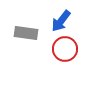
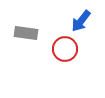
blue arrow: moved 20 px right
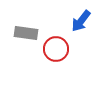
red circle: moved 9 px left
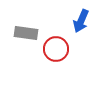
blue arrow: rotated 15 degrees counterclockwise
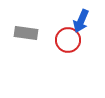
red circle: moved 12 px right, 9 px up
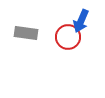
red circle: moved 3 px up
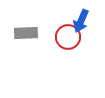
gray rectangle: rotated 10 degrees counterclockwise
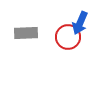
blue arrow: moved 1 px left, 2 px down
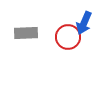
blue arrow: moved 4 px right
